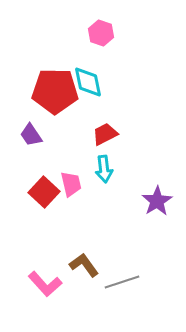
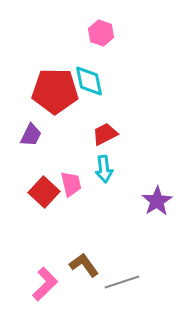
cyan diamond: moved 1 px right, 1 px up
purple trapezoid: rotated 120 degrees counterclockwise
pink L-shape: rotated 92 degrees counterclockwise
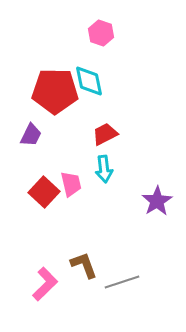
brown L-shape: rotated 16 degrees clockwise
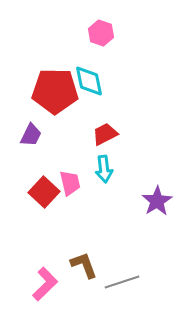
pink trapezoid: moved 1 px left, 1 px up
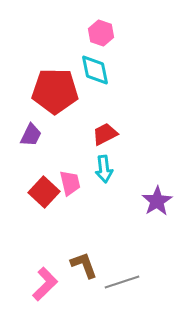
cyan diamond: moved 6 px right, 11 px up
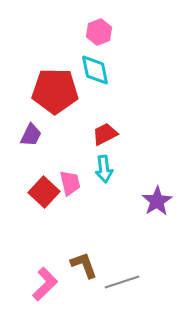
pink hexagon: moved 2 px left, 1 px up; rotated 20 degrees clockwise
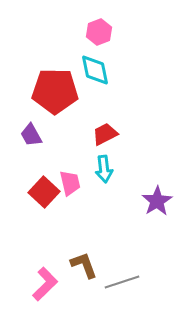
purple trapezoid: rotated 125 degrees clockwise
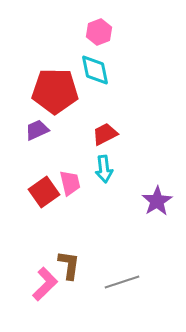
purple trapezoid: moved 6 px right, 5 px up; rotated 95 degrees clockwise
red square: rotated 12 degrees clockwise
brown L-shape: moved 15 px left; rotated 28 degrees clockwise
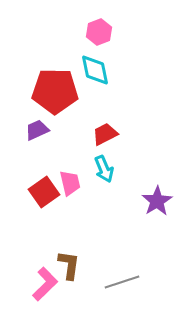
cyan arrow: rotated 16 degrees counterclockwise
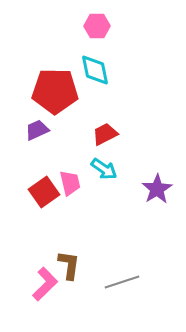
pink hexagon: moved 2 px left, 6 px up; rotated 20 degrees clockwise
cyan arrow: rotated 32 degrees counterclockwise
purple star: moved 12 px up
